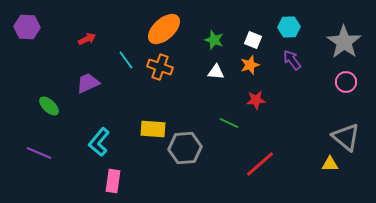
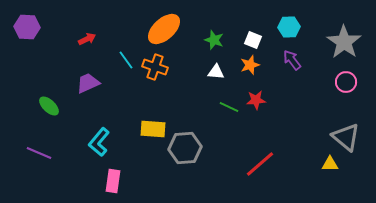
orange cross: moved 5 px left
green line: moved 16 px up
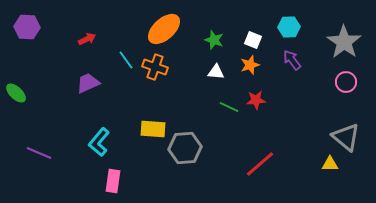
green ellipse: moved 33 px left, 13 px up
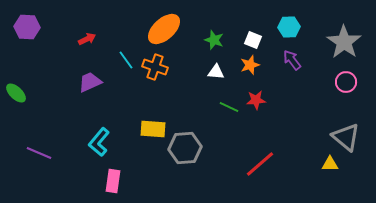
purple trapezoid: moved 2 px right, 1 px up
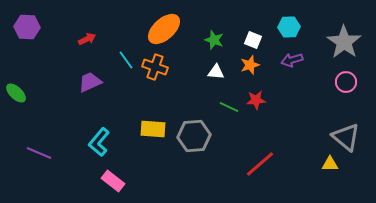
purple arrow: rotated 70 degrees counterclockwise
gray hexagon: moved 9 px right, 12 px up
pink rectangle: rotated 60 degrees counterclockwise
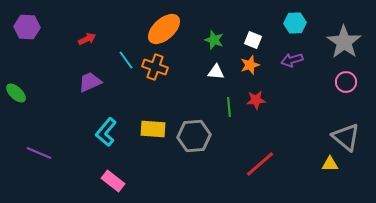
cyan hexagon: moved 6 px right, 4 px up
green line: rotated 60 degrees clockwise
cyan L-shape: moved 7 px right, 10 px up
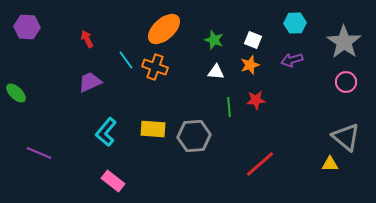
red arrow: rotated 90 degrees counterclockwise
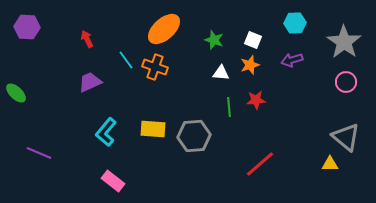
white triangle: moved 5 px right, 1 px down
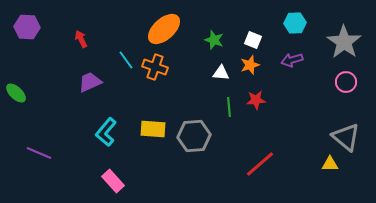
red arrow: moved 6 px left
pink rectangle: rotated 10 degrees clockwise
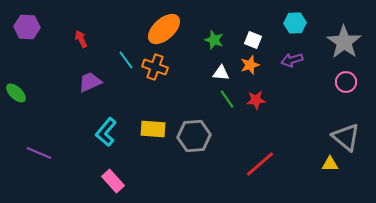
green line: moved 2 px left, 8 px up; rotated 30 degrees counterclockwise
